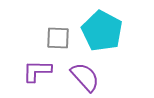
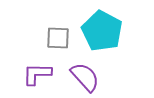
purple L-shape: moved 3 px down
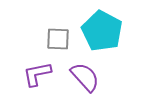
gray square: moved 1 px down
purple L-shape: rotated 12 degrees counterclockwise
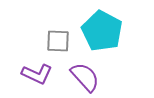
gray square: moved 2 px down
purple L-shape: rotated 144 degrees counterclockwise
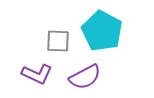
purple semicircle: rotated 104 degrees clockwise
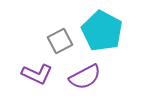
gray square: moved 2 px right; rotated 30 degrees counterclockwise
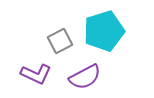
cyan pentagon: moved 2 px right; rotated 27 degrees clockwise
purple L-shape: moved 1 px left
